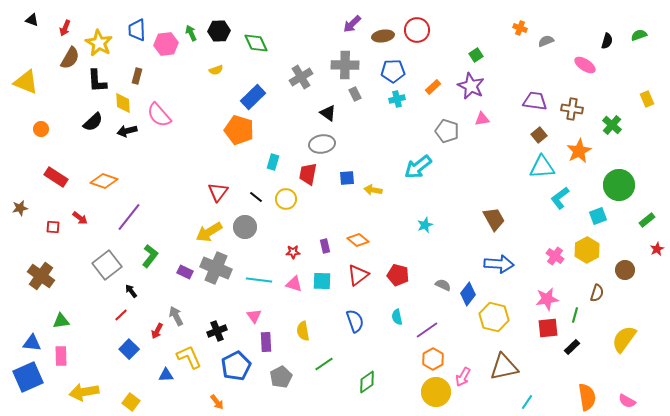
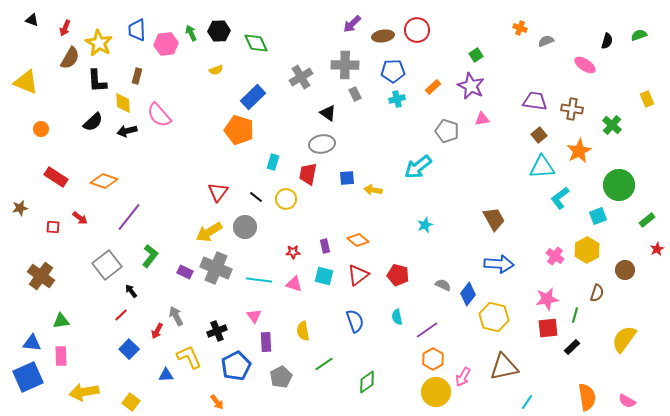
cyan square at (322, 281): moved 2 px right, 5 px up; rotated 12 degrees clockwise
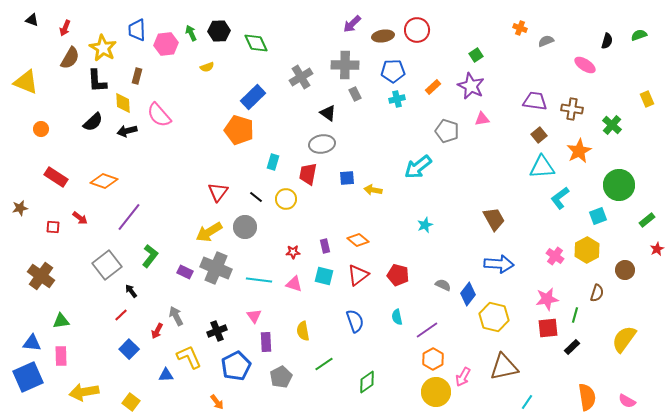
yellow star at (99, 43): moved 4 px right, 5 px down
yellow semicircle at (216, 70): moved 9 px left, 3 px up
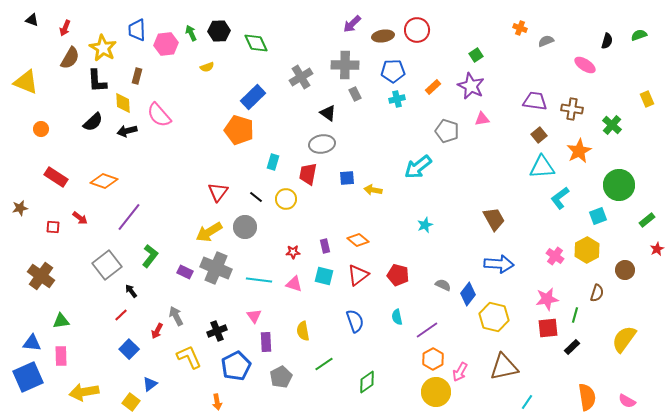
blue triangle at (166, 375): moved 16 px left, 9 px down; rotated 35 degrees counterclockwise
pink arrow at (463, 377): moved 3 px left, 5 px up
orange arrow at (217, 402): rotated 28 degrees clockwise
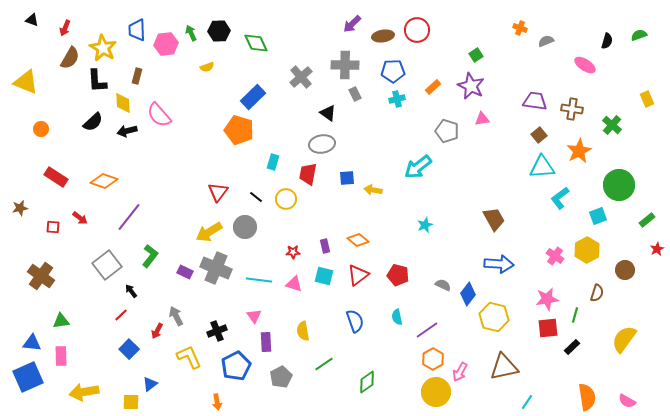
gray cross at (301, 77): rotated 10 degrees counterclockwise
yellow square at (131, 402): rotated 36 degrees counterclockwise
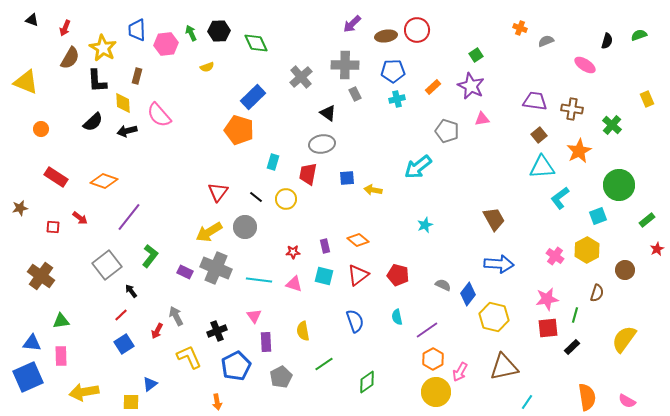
brown ellipse at (383, 36): moved 3 px right
blue square at (129, 349): moved 5 px left, 5 px up; rotated 12 degrees clockwise
